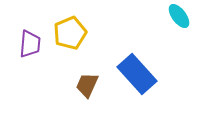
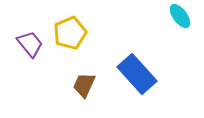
cyan ellipse: moved 1 px right
purple trapezoid: rotated 44 degrees counterclockwise
brown trapezoid: moved 3 px left
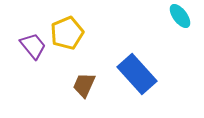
yellow pentagon: moved 3 px left
purple trapezoid: moved 3 px right, 2 px down
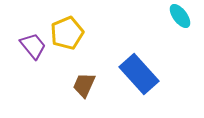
blue rectangle: moved 2 px right
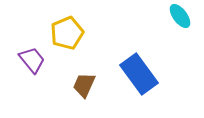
purple trapezoid: moved 1 px left, 14 px down
blue rectangle: rotated 6 degrees clockwise
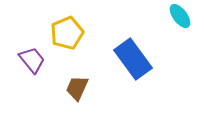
blue rectangle: moved 6 px left, 15 px up
brown trapezoid: moved 7 px left, 3 px down
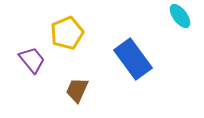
brown trapezoid: moved 2 px down
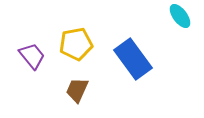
yellow pentagon: moved 9 px right, 11 px down; rotated 12 degrees clockwise
purple trapezoid: moved 4 px up
